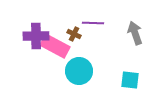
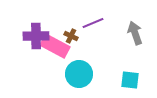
purple line: rotated 25 degrees counterclockwise
brown cross: moved 3 px left, 2 px down
cyan circle: moved 3 px down
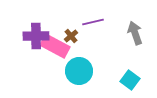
purple line: moved 1 px up; rotated 10 degrees clockwise
brown cross: rotated 24 degrees clockwise
cyan circle: moved 3 px up
cyan square: rotated 30 degrees clockwise
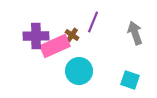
purple line: rotated 55 degrees counterclockwise
brown cross: moved 1 px right, 1 px up; rotated 16 degrees counterclockwise
pink rectangle: rotated 52 degrees counterclockwise
cyan square: rotated 18 degrees counterclockwise
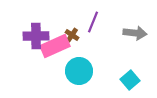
gray arrow: rotated 115 degrees clockwise
cyan square: rotated 30 degrees clockwise
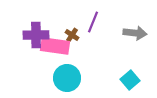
purple cross: moved 1 px up
pink rectangle: rotated 32 degrees clockwise
cyan circle: moved 12 px left, 7 px down
